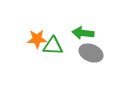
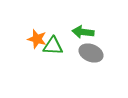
green arrow: moved 1 px up
orange star: rotated 18 degrees clockwise
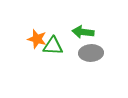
gray ellipse: rotated 25 degrees counterclockwise
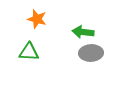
orange star: moved 20 px up
green triangle: moved 24 px left, 6 px down
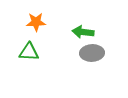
orange star: moved 1 px left, 3 px down; rotated 18 degrees counterclockwise
gray ellipse: moved 1 px right
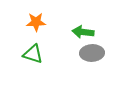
green triangle: moved 4 px right, 2 px down; rotated 15 degrees clockwise
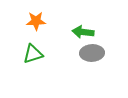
orange star: moved 1 px up
green triangle: rotated 35 degrees counterclockwise
